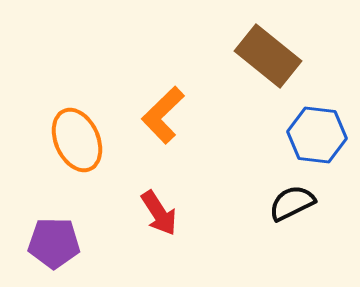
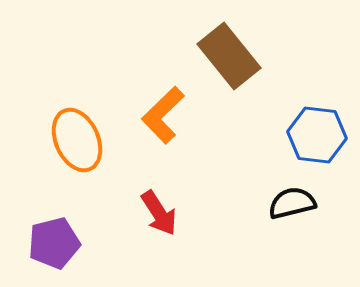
brown rectangle: moved 39 px left; rotated 12 degrees clockwise
black semicircle: rotated 12 degrees clockwise
purple pentagon: rotated 15 degrees counterclockwise
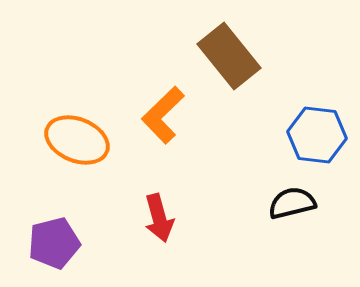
orange ellipse: rotated 44 degrees counterclockwise
red arrow: moved 5 px down; rotated 18 degrees clockwise
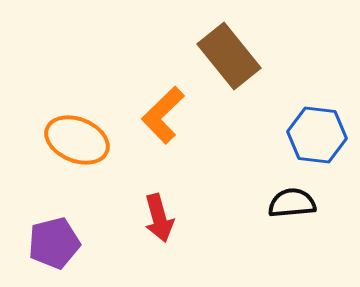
black semicircle: rotated 9 degrees clockwise
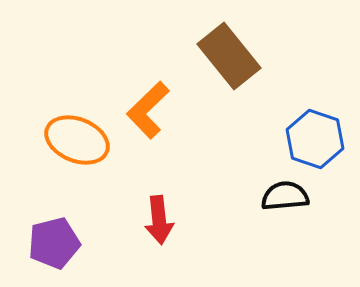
orange L-shape: moved 15 px left, 5 px up
blue hexagon: moved 2 px left, 4 px down; rotated 12 degrees clockwise
black semicircle: moved 7 px left, 7 px up
red arrow: moved 2 px down; rotated 9 degrees clockwise
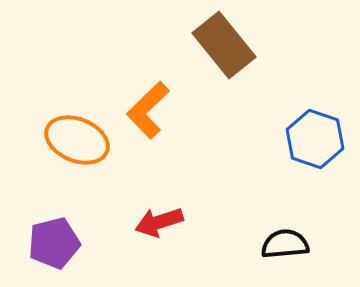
brown rectangle: moved 5 px left, 11 px up
black semicircle: moved 48 px down
red arrow: moved 2 px down; rotated 78 degrees clockwise
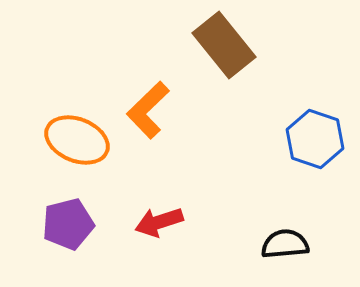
purple pentagon: moved 14 px right, 19 px up
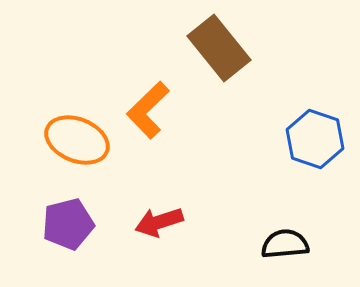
brown rectangle: moved 5 px left, 3 px down
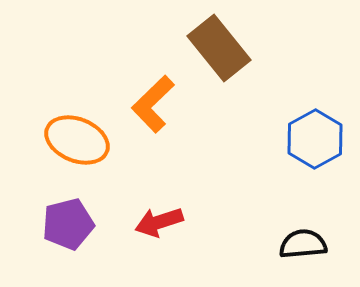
orange L-shape: moved 5 px right, 6 px up
blue hexagon: rotated 12 degrees clockwise
black semicircle: moved 18 px right
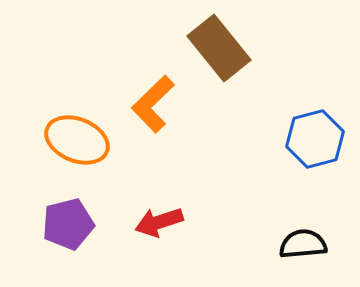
blue hexagon: rotated 14 degrees clockwise
